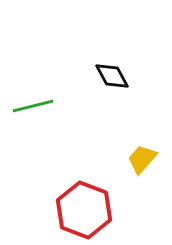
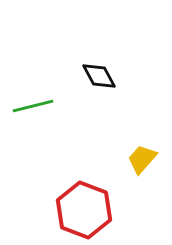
black diamond: moved 13 px left
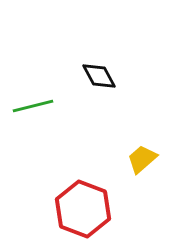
yellow trapezoid: rotated 8 degrees clockwise
red hexagon: moved 1 px left, 1 px up
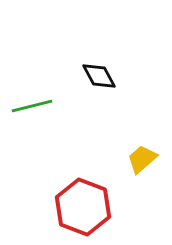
green line: moved 1 px left
red hexagon: moved 2 px up
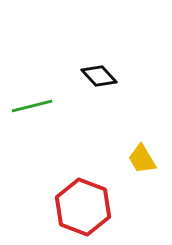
black diamond: rotated 15 degrees counterclockwise
yellow trapezoid: rotated 80 degrees counterclockwise
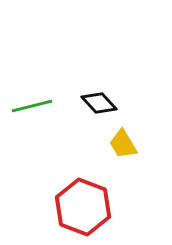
black diamond: moved 27 px down
yellow trapezoid: moved 19 px left, 15 px up
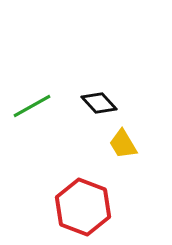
green line: rotated 15 degrees counterclockwise
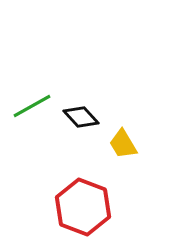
black diamond: moved 18 px left, 14 px down
